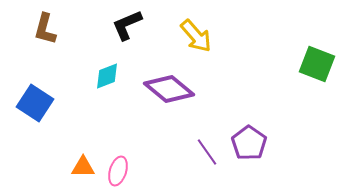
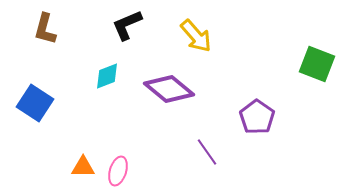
purple pentagon: moved 8 px right, 26 px up
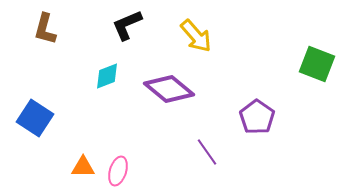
blue square: moved 15 px down
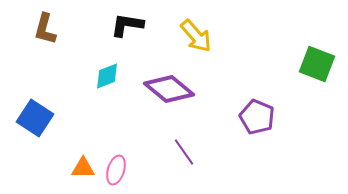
black L-shape: rotated 32 degrees clockwise
purple pentagon: rotated 12 degrees counterclockwise
purple line: moved 23 px left
orange triangle: moved 1 px down
pink ellipse: moved 2 px left, 1 px up
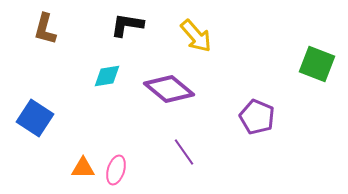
cyan diamond: rotated 12 degrees clockwise
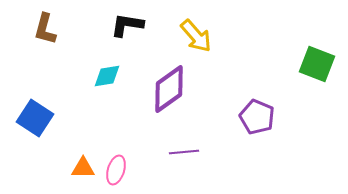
purple diamond: rotated 75 degrees counterclockwise
purple line: rotated 60 degrees counterclockwise
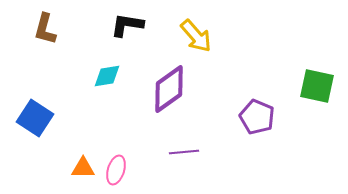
green square: moved 22 px down; rotated 9 degrees counterclockwise
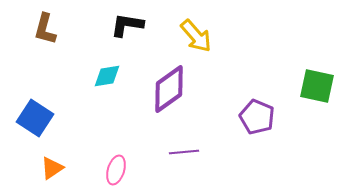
orange triangle: moved 31 px left; rotated 35 degrees counterclockwise
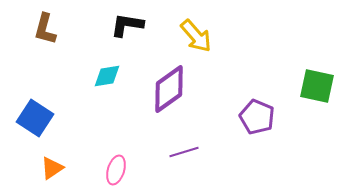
purple line: rotated 12 degrees counterclockwise
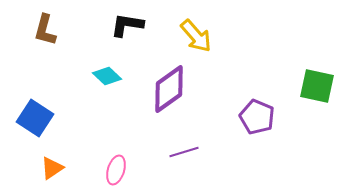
brown L-shape: moved 1 px down
cyan diamond: rotated 52 degrees clockwise
